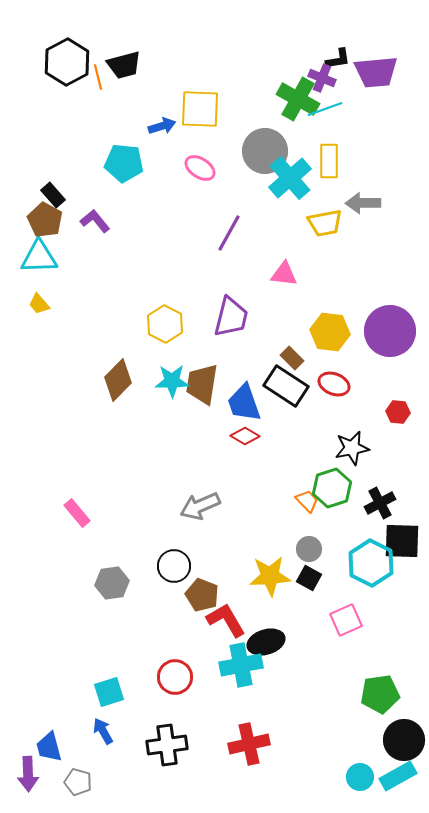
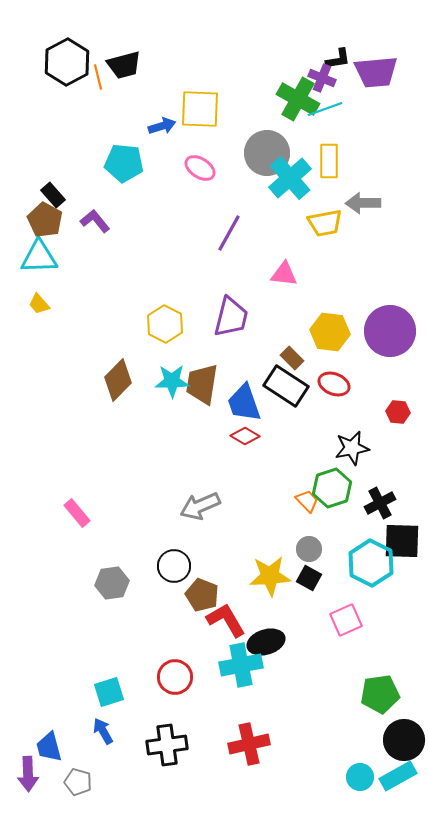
gray circle at (265, 151): moved 2 px right, 2 px down
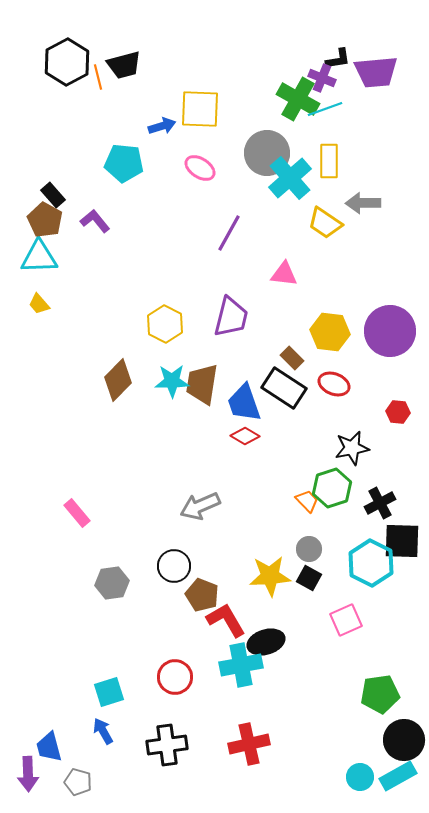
yellow trapezoid at (325, 223): rotated 45 degrees clockwise
black rectangle at (286, 386): moved 2 px left, 2 px down
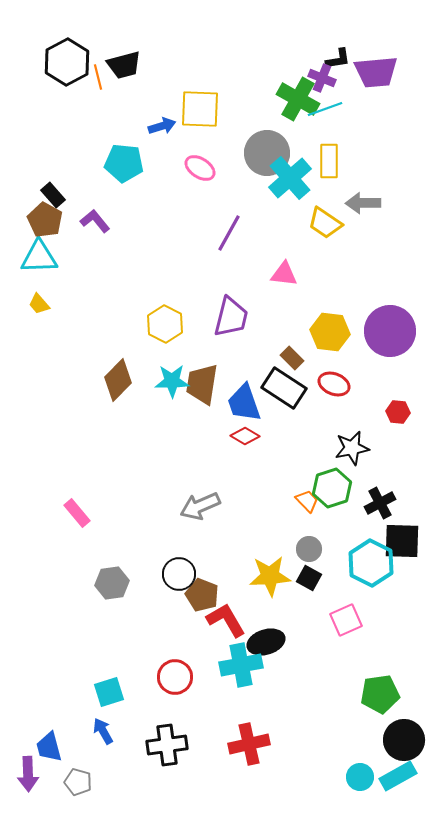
black circle at (174, 566): moved 5 px right, 8 px down
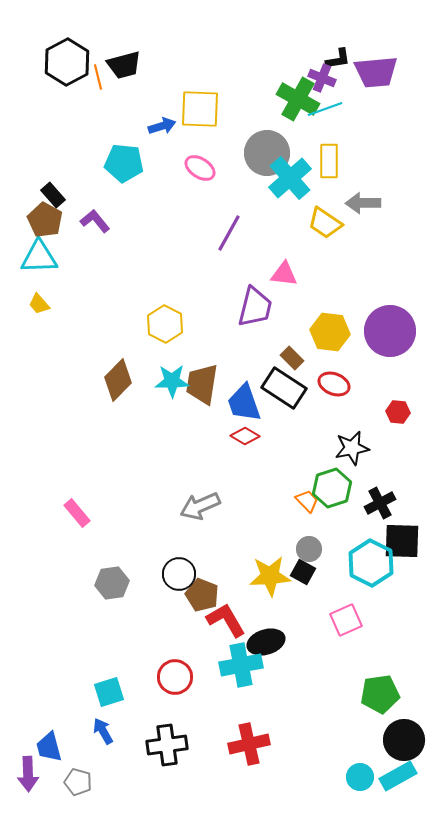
purple trapezoid at (231, 317): moved 24 px right, 10 px up
black square at (309, 578): moved 6 px left, 6 px up
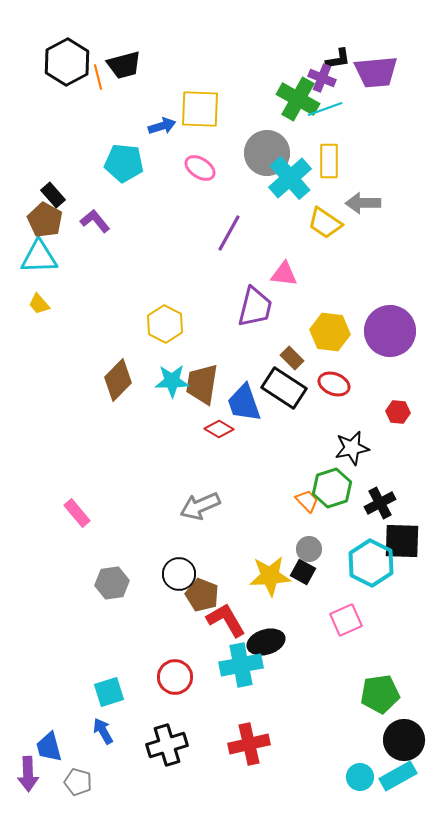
red diamond at (245, 436): moved 26 px left, 7 px up
black cross at (167, 745): rotated 9 degrees counterclockwise
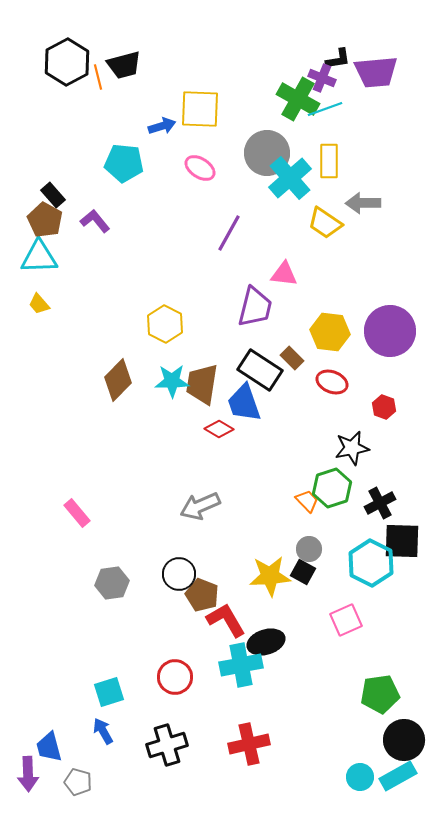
red ellipse at (334, 384): moved 2 px left, 2 px up
black rectangle at (284, 388): moved 24 px left, 18 px up
red hexagon at (398, 412): moved 14 px left, 5 px up; rotated 15 degrees clockwise
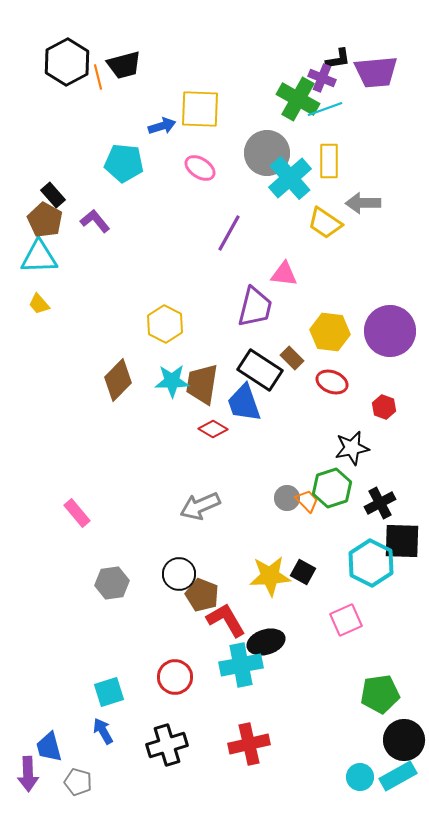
red diamond at (219, 429): moved 6 px left
gray circle at (309, 549): moved 22 px left, 51 px up
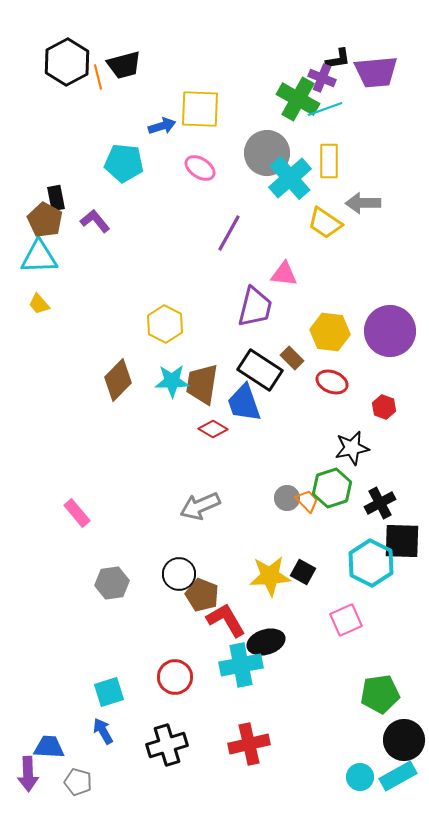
black rectangle at (53, 195): moved 3 px right, 3 px down; rotated 30 degrees clockwise
blue trapezoid at (49, 747): rotated 108 degrees clockwise
